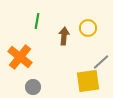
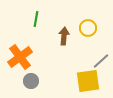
green line: moved 1 px left, 2 px up
orange cross: rotated 15 degrees clockwise
gray line: moved 1 px up
gray circle: moved 2 px left, 6 px up
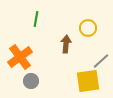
brown arrow: moved 2 px right, 8 px down
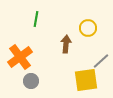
yellow square: moved 2 px left, 1 px up
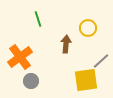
green line: moved 2 px right; rotated 28 degrees counterclockwise
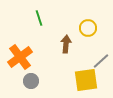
green line: moved 1 px right, 1 px up
